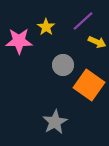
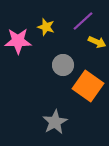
yellow star: rotated 18 degrees counterclockwise
pink star: moved 1 px left
orange square: moved 1 px left, 1 px down
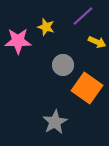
purple line: moved 5 px up
orange square: moved 1 px left, 2 px down
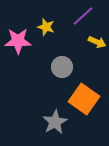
gray circle: moved 1 px left, 2 px down
orange square: moved 3 px left, 11 px down
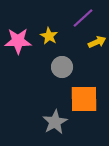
purple line: moved 2 px down
yellow star: moved 3 px right, 9 px down; rotated 12 degrees clockwise
yellow arrow: rotated 48 degrees counterclockwise
orange square: rotated 36 degrees counterclockwise
